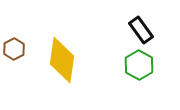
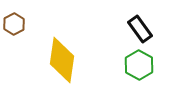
black rectangle: moved 1 px left, 1 px up
brown hexagon: moved 25 px up
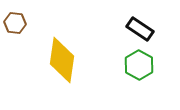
brown hexagon: moved 1 px right, 1 px up; rotated 25 degrees counterclockwise
black rectangle: rotated 20 degrees counterclockwise
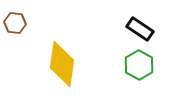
yellow diamond: moved 4 px down
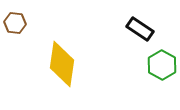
green hexagon: moved 23 px right
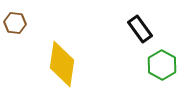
black rectangle: rotated 20 degrees clockwise
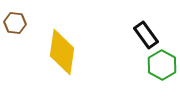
black rectangle: moved 6 px right, 6 px down
yellow diamond: moved 12 px up
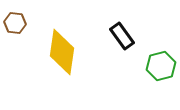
black rectangle: moved 24 px left, 1 px down
green hexagon: moved 1 px left, 1 px down; rotated 16 degrees clockwise
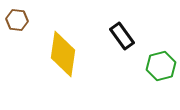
brown hexagon: moved 2 px right, 3 px up
yellow diamond: moved 1 px right, 2 px down
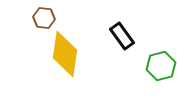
brown hexagon: moved 27 px right, 2 px up
yellow diamond: moved 2 px right
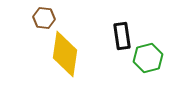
black rectangle: rotated 28 degrees clockwise
green hexagon: moved 13 px left, 8 px up
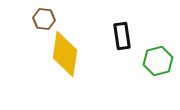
brown hexagon: moved 1 px down
green hexagon: moved 10 px right, 3 px down
